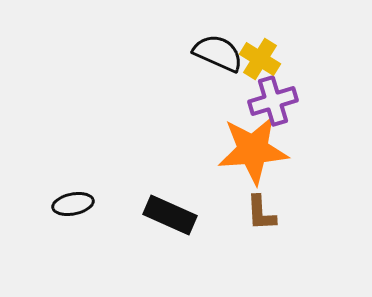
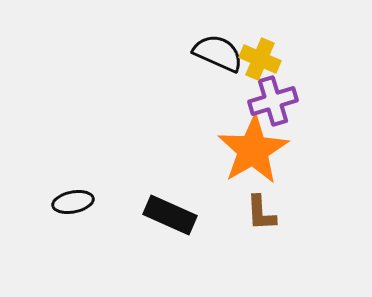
yellow cross: rotated 9 degrees counterclockwise
orange star: rotated 26 degrees counterclockwise
black ellipse: moved 2 px up
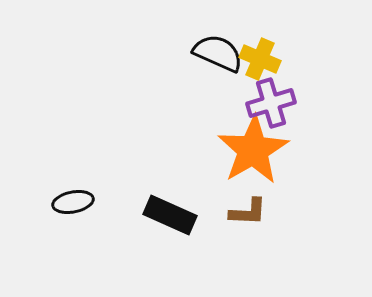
purple cross: moved 2 px left, 2 px down
brown L-shape: moved 13 px left, 1 px up; rotated 84 degrees counterclockwise
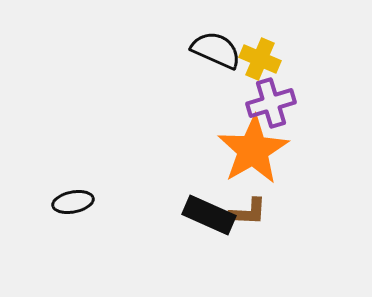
black semicircle: moved 2 px left, 3 px up
black rectangle: moved 39 px right
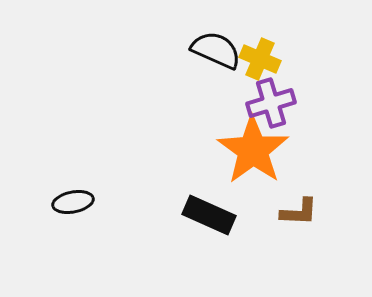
orange star: rotated 6 degrees counterclockwise
brown L-shape: moved 51 px right
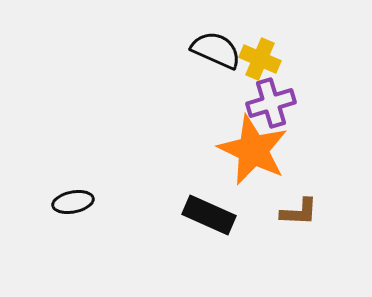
orange star: rotated 10 degrees counterclockwise
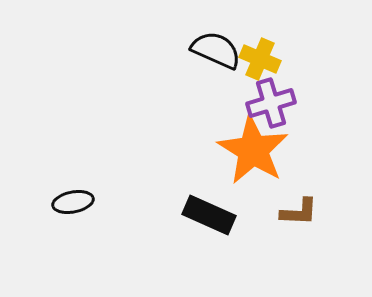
orange star: rotated 6 degrees clockwise
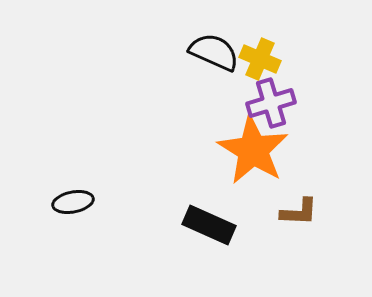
black semicircle: moved 2 px left, 2 px down
black rectangle: moved 10 px down
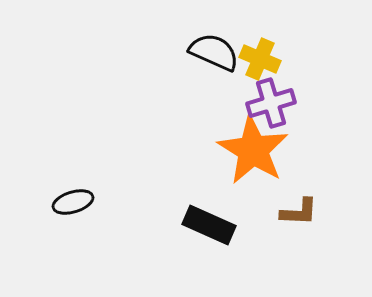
black ellipse: rotated 6 degrees counterclockwise
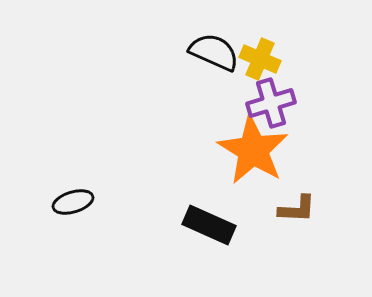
brown L-shape: moved 2 px left, 3 px up
